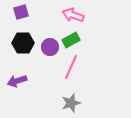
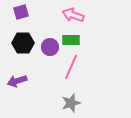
green rectangle: rotated 30 degrees clockwise
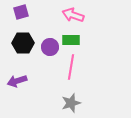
pink line: rotated 15 degrees counterclockwise
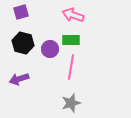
black hexagon: rotated 15 degrees clockwise
purple circle: moved 2 px down
purple arrow: moved 2 px right, 2 px up
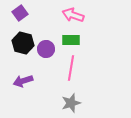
purple square: moved 1 px left, 1 px down; rotated 21 degrees counterclockwise
purple circle: moved 4 px left
pink line: moved 1 px down
purple arrow: moved 4 px right, 2 px down
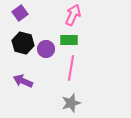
pink arrow: rotated 95 degrees clockwise
green rectangle: moved 2 px left
purple arrow: rotated 42 degrees clockwise
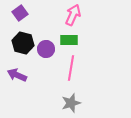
purple arrow: moved 6 px left, 6 px up
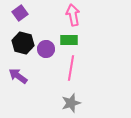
pink arrow: rotated 35 degrees counterclockwise
purple arrow: moved 1 px right, 1 px down; rotated 12 degrees clockwise
